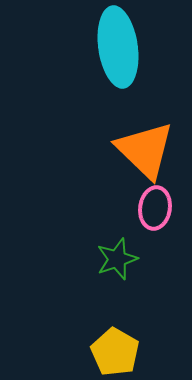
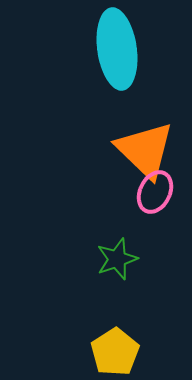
cyan ellipse: moved 1 px left, 2 px down
pink ellipse: moved 16 px up; rotated 18 degrees clockwise
yellow pentagon: rotated 9 degrees clockwise
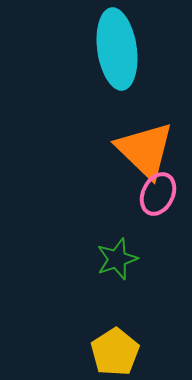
pink ellipse: moved 3 px right, 2 px down
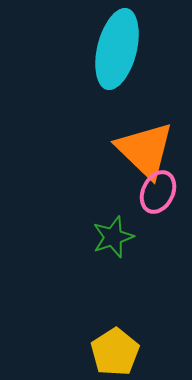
cyan ellipse: rotated 22 degrees clockwise
pink ellipse: moved 2 px up
green star: moved 4 px left, 22 px up
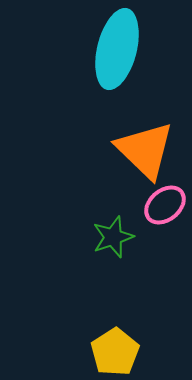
pink ellipse: moved 7 px right, 13 px down; rotated 24 degrees clockwise
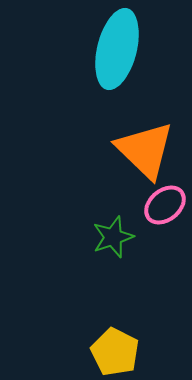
yellow pentagon: rotated 12 degrees counterclockwise
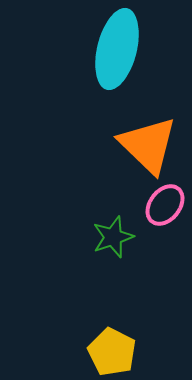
orange triangle: moved 3 px right, 5 px up
pink ellipse: rotated 12 degrees counterclockwise
yellow pentagon: moved 3 px left
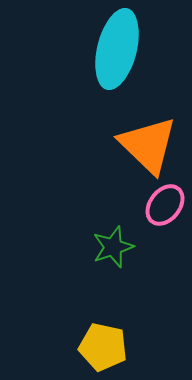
green star: moved 10 px down
yellow pentagon: moved 9 px left, 5 px up; rotated 15 degrees counterclockwise
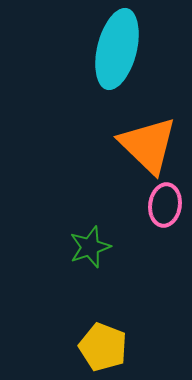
pink ellipse: rotated 30 degrees counterclockwise
green star: moved 23 px left
yellow pentagon: rotated 9 degrees clockwise
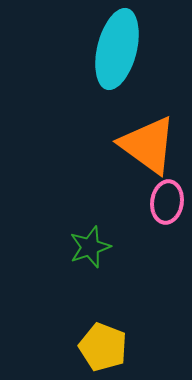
orange triangle: rotated 8 degrees counterclockwise
pink ellipse: moved 2 px right, 3 px up
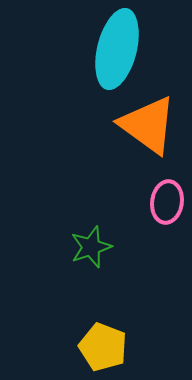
orange triangle: moved 20 px up
green star: moved 1 px right
